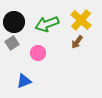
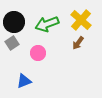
brown arrow: moved 1 px right, 1 px down
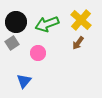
black circle: moved 2 px right
blue triangle: rotated 28 degrees counterclockwise
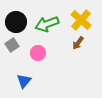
gray square: moved 2 px down
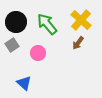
green arrow: rotated 70 degrees clockwise
blue triangle: moved 2 px down; rotated 28 degrees counterclockwise
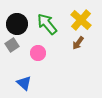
black circle: moved 1 px right, 2 px down
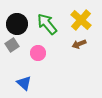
brown arrow: moved 1 px right, 1 px down; rotated 32 degrees clockwise
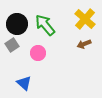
yellow cross: moved 4 px right, 1 px up
green arrow: moved 2 px left, 1 px down
brown arrow: moved 5 px right
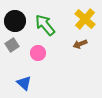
black circle: moved 2 px left, 3 px up
brown arrow: moved 4 px left
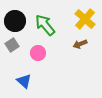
blue triangle: moved 2 px up
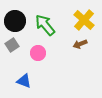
yellow cross: moved 1 px left, 1 px down
blue triangle: rotated 21 degrees counterclockwise
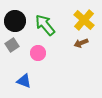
brown arrow: moved 1 px right, 1 px up
